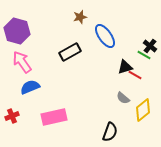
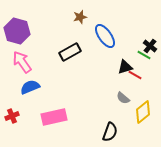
yellow diamond: moved 2 px down
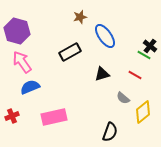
black triangle: moved 23 px left, 7 px down
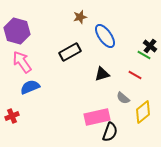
pink rectangle: moved 43 px right
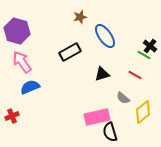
black semicircle: rotated 144 degrees clockwise
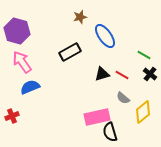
black cross: moved 28 px down
red line: moved 13 px left
